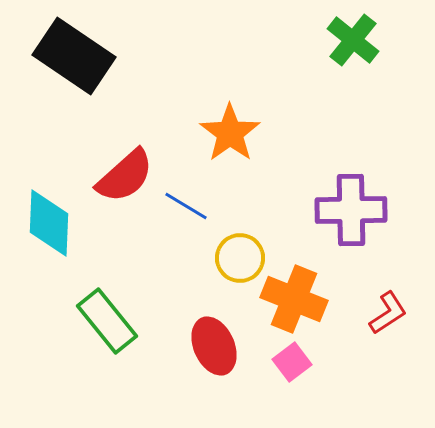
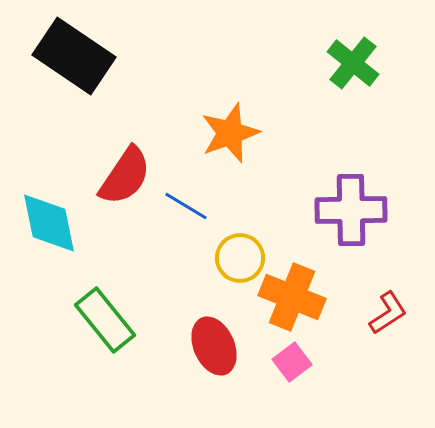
green cross: moved 23 px down
orange star: rotated 16 degrees clockwise
red semicircle: rotated 14 degrees counterclockwise
cyan diamond: rotated 14 degrees counterclockwise
orange cross: moved 2 px left, 2 px up
green rectangle: moved 2 px left, 1 px up
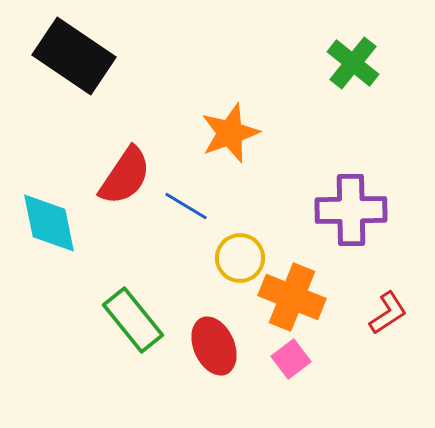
green rectangle: moved 28 px right
pink square: moved 1 px left, 3 px up
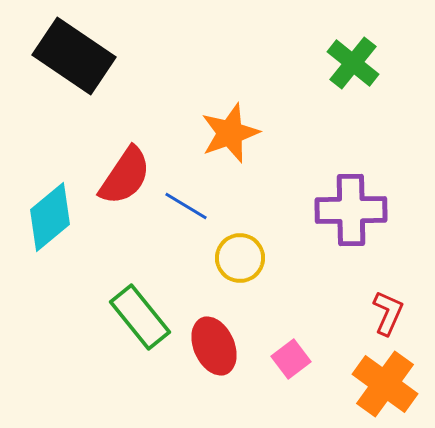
cyan diamond: moved 1 px right, 6 px up; rotated 62 degrees clockwise
orange cross: moved 93 px right, 87 px down; rotated 14 degrees clockwise
red L-shape: rotated 33 degrees counterclockwise
green rectangle: moved 7 px right, 3 px up
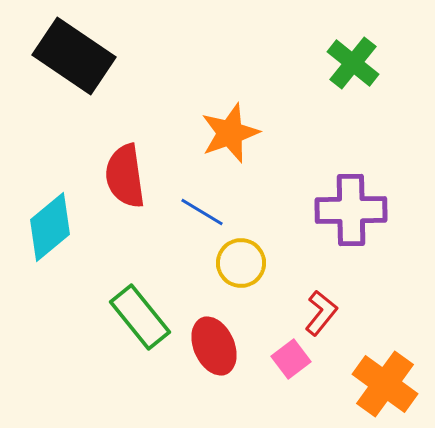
red semicircle: rotated 138 degrees clockwise
blue line: moved 16 px right, 6 px down
cyan diamond: moved 10 px down
yellow circle: moved 1 px right, 5 px down
red L-shape: moved 67 px left; rotated 15 degrees clockwise
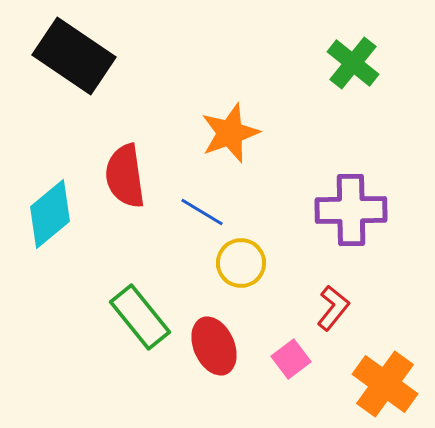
cyan diamond: moved 13 px up
red L-shape: moved 12 px right, 5 px up
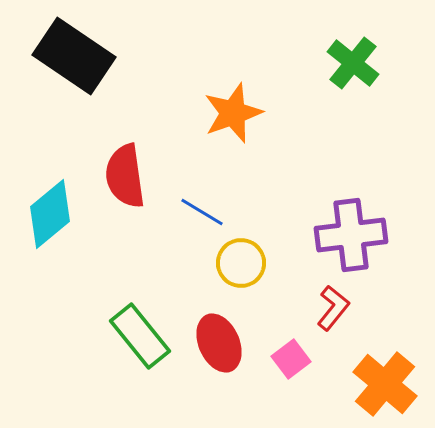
orange star: moved 3 px right, 20 px up
purple cross: moved 25 px down; rotated 6 degrees counterclockwise
green rectangle: moved 19 px down
red ellipse: moved 5 px right, 3 px up
orange cross: rotated 4 degrees clockwise
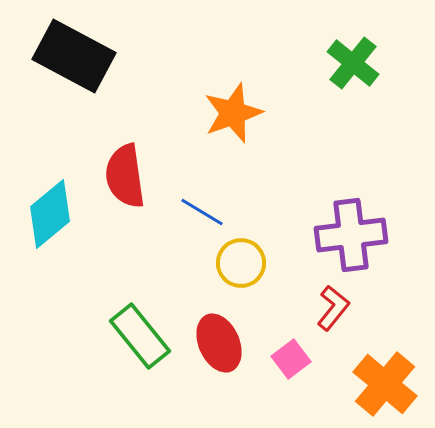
black rectangle: rotated 6 degrees counterclockwise
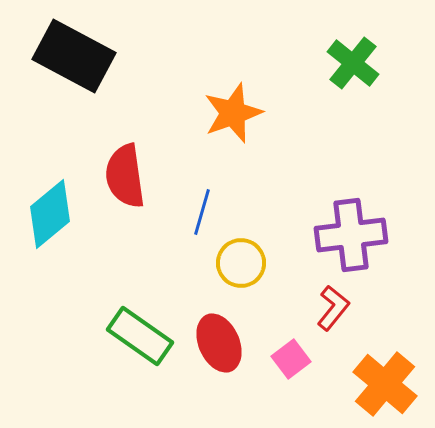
blue line: rotated 75 degrees clockwise
green rectangle: rotated 16 degrees counterclockwise
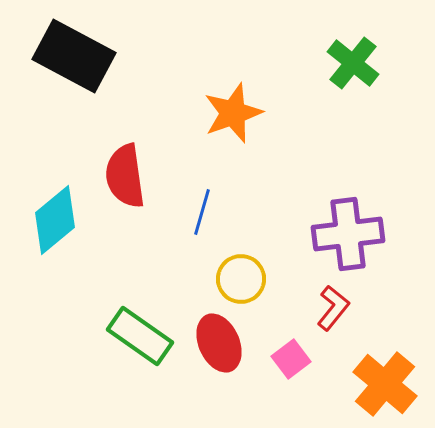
cyan diamond: moved 5 px right, 6 px down
purple cross: moved 3 px left, 1 px up
yellow circle: moved 16 px down
